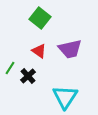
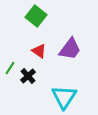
green square: moved 4 px left, 2 px up
purple trapezoid: rotated 40 degrees counterclockwise
cyan triangle: moved 1 px left
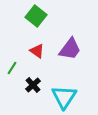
red triangle: moved 2 px left
green line: moved 2 px right
black cross: moved 5 px right, 9 px down
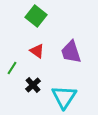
purple trapezoid: moved 1 px right, 3 px down; rotated 125 degrees clockwise
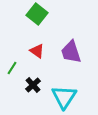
green square: moved 1 px right, 2 px up
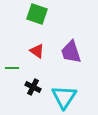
green square: rotated 20 degrees counterclockwise
green line: rotated 56 degrees clockwise
black cross: moved 2 px down; rotated 21 degrees counterclockwise
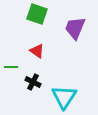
purple trapezoid: moved 4 px right, 24 px up; rotated 40 degrees clockwise
green line: moved 1 px left, 1 px up
black cross: moved 5 px up
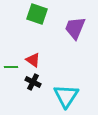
red triangle: moved 4 px left, 9 px down
cyan triangle: moved 2 px right, 1 px up
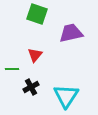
purple trapezoid: moved 4 px left, 5 px down; rotated 55 degrees clockwise
red triangle: moved 2 px right, 5 px up; rotated 35 degrees clockwise
green line: moved 1 px right, 2 px down
black cross: moved 2 px left, 5 px down; rotated 35 degrees clockwise
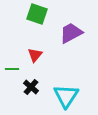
purple trapezoid: rotated 15 degrees counterclockwise
black cross: rotated 21 degrees counterclockwise
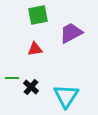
green square: moved 1 px right, 1 px down; rotated 30 degrees counterclockwise
red triangle: moved 6 px up; rotated 42 degrees clockwise
green line: moved 9 px down
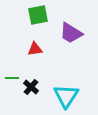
purple trapezoid: rotated 120 degrees counterclockwise
